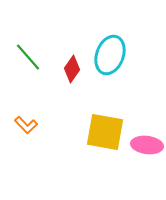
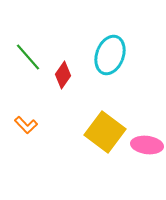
red diamond: moved 9 px left, 6 px down
yellow square: rotated 27 degrees clockwise
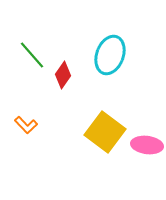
green line: moved 4 px right, 2 px up
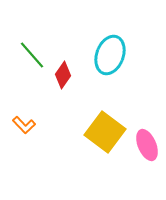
orange L-shape: moved 2 px left
pink ellipse: rotated 60 degrees clockwise
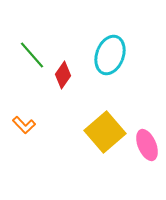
yellow square: rotated 12 degrees clockwise
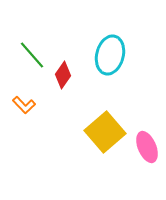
cyan ellipse: rotated 6 degrees counterclockwise
orange L-shape: moved 20 px up
pink ellipse: moved 2 px down
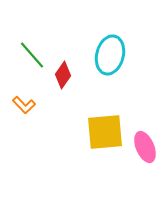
yellow square: rotated 36 degrees clockwise
pink ellipse: moved 2 px left
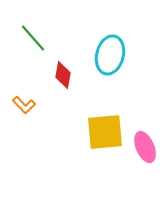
green line: moved 1 px right, 17 px up
red diamond: rotated 24 degrees counterclockwise
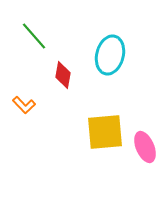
green line: moved 1 px right, 2 px up
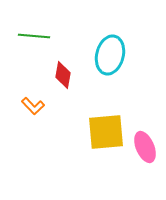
green line: rotated 44 degrees counterclockwise
orange L-shape: moved 9 px right, 1 px down
yellow square: moved 1 px right
